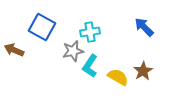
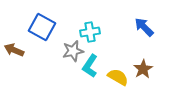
brown star: moved 2 px up
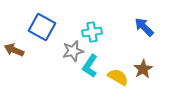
cyan cross: moved 2 px right
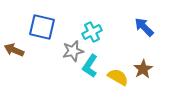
blue square: rotated 16 degrees counterclockwise
cyan cross: rotated 18 degrees counterclockwise
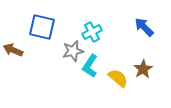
brown arrow: moved 1 px left
yellow semicircle: moved 1 px down; rotated 10 degrees clockwise
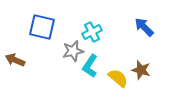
brown arrow: moved 2 px right, 10 px down
brown star: moved 2 px left, 1 px down; rotated 24 degrees counterclockwise
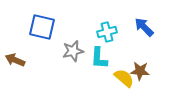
cyan cross: moved 15 px right; rotated 12 degrees clockwise
cyan L-shape: moved 9 px right, 8 px up; rotated 30 degrees counterclockwise
brown star: moved 1 px left, 1 px down; rotated 12 degrees counterclockwise
yellow semicircle: moved 6 px right
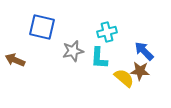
blue arrow: moved 24 px down
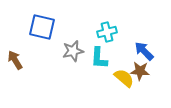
brown arrow: rotated 36 degrees clockwise
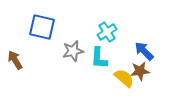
cyan cross: rotated 18 degrees counterclockwise
brown star: rotated 12 degrees counterclockwise
